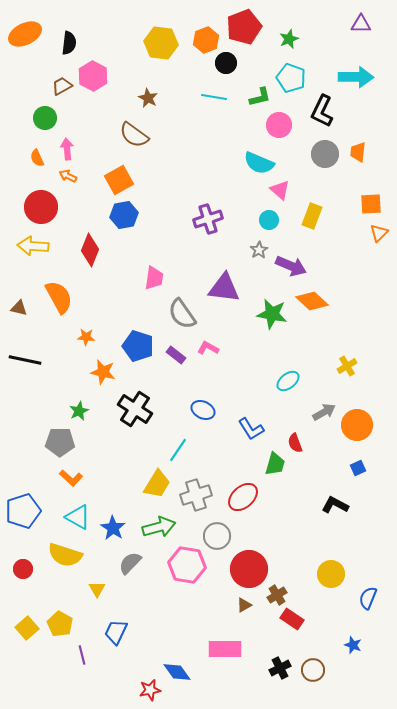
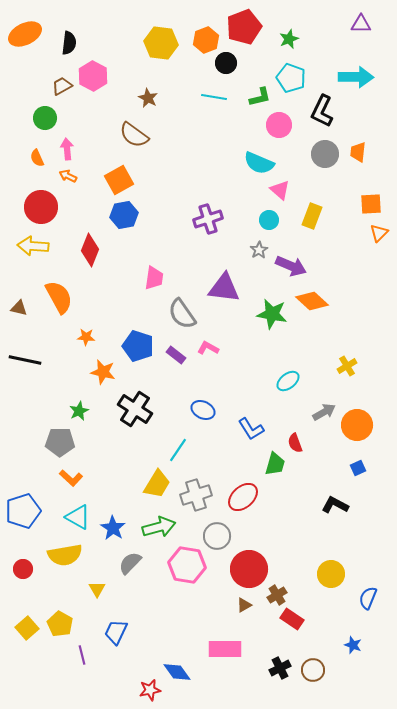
yellow semicircle at (65, 555): rotated 28 degrees counterclockwise
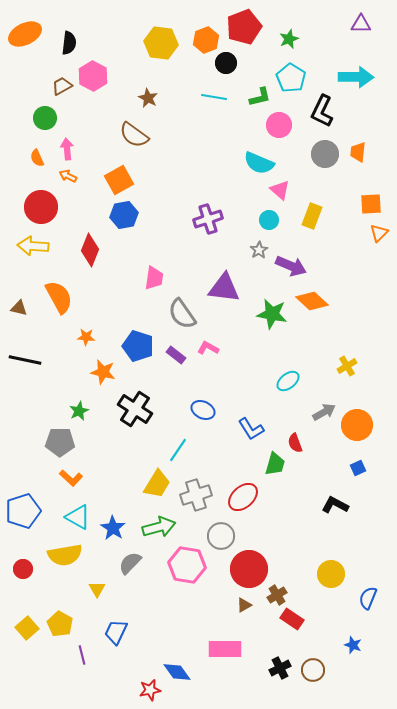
cyan pentagon at (291, 78): rotated 12 degrees clockwise
gray circle at (217, 536): moved 4 px right
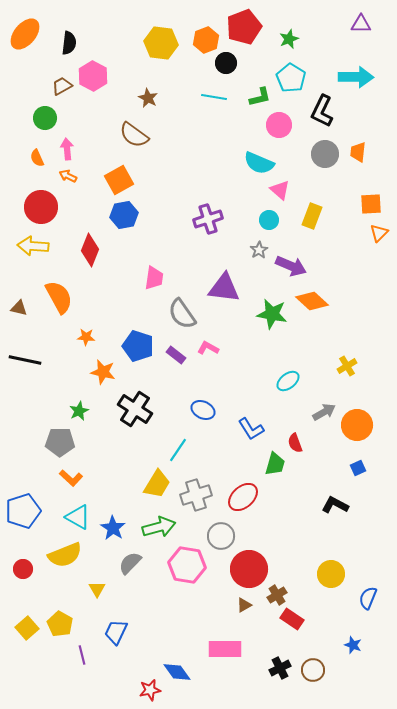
orange ellipse at (25, 34): rotated 24 degrees counterclockwise
yellow semicircle at (65, 555): rotated 12 degrees counterclockwise
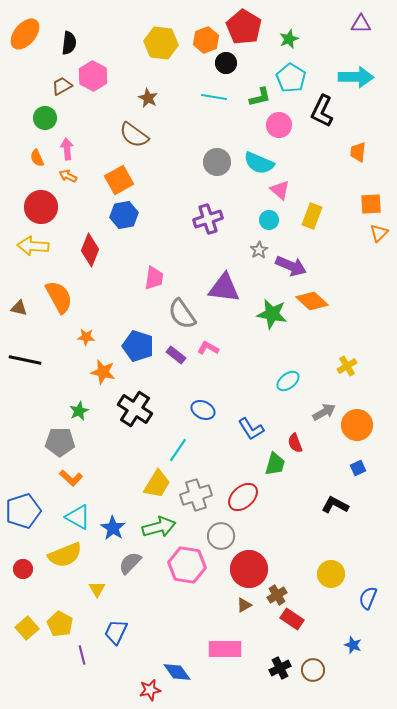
red pentagon at (244, 27): rotated 20 degrees counterclockwise
gray circle at (325, 154): moved 108 px left, 8 px down
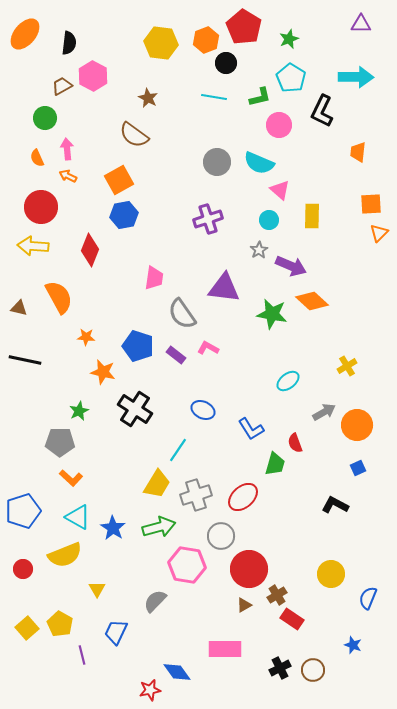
yellow rectangle at (312, 216): rotated 20 degrees counterclockwise
gray semicircle at (130, 563): moved 25 px right, 38 px down
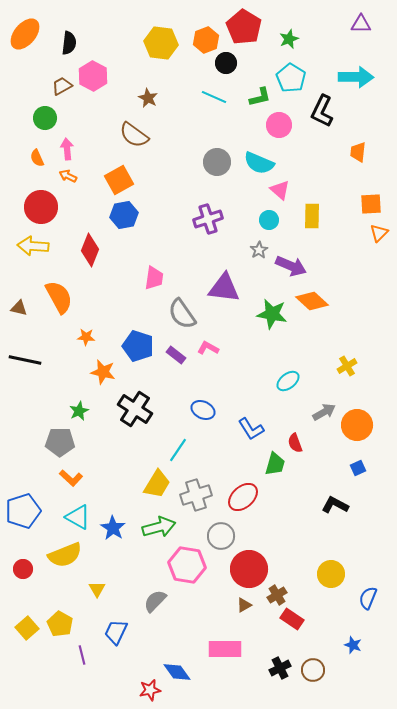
cyan line at (214, 97): rotated 15 degrees clockwise
